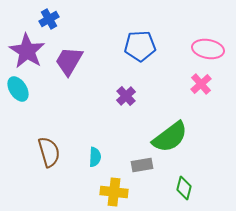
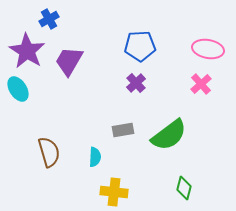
purple cross: moved 10 px right, 13 px up
green semicircle: moved 1 px left, 2 px up
gray rectangle: moved 19 px left, 35 px up
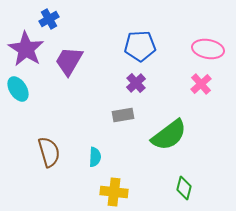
purple star: moved 1 px left, 2 px up
gray rectangle: moved 15 px up
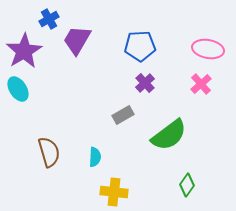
purple star: moved 2 px left, 2 px down; rotated 9 degrees clockwise
purple trapezoid: moved 8 px right, 21 px up
purple cross: moved 9 px right
gray rectangle: rotated 20 degrees counterclockwise
green diamond: moved 3 px right, 3 px up; rotated 20 degrees clockwise
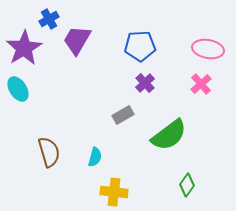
purple star: moved 3 px up
cyan semicircle: rotated 12 degrees clockwise
